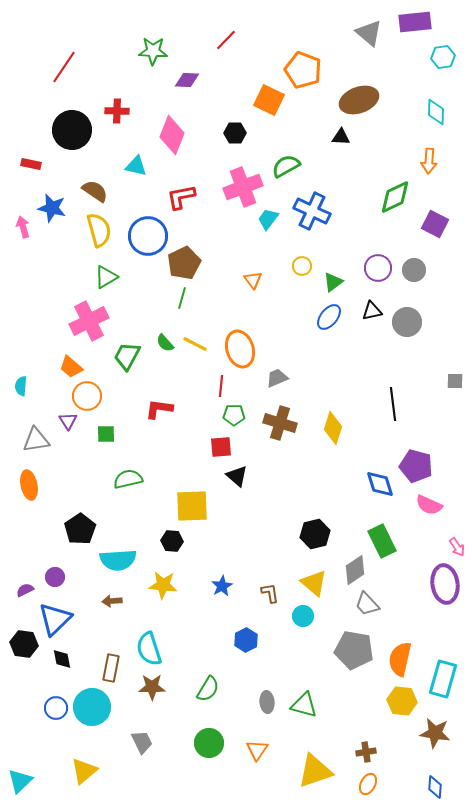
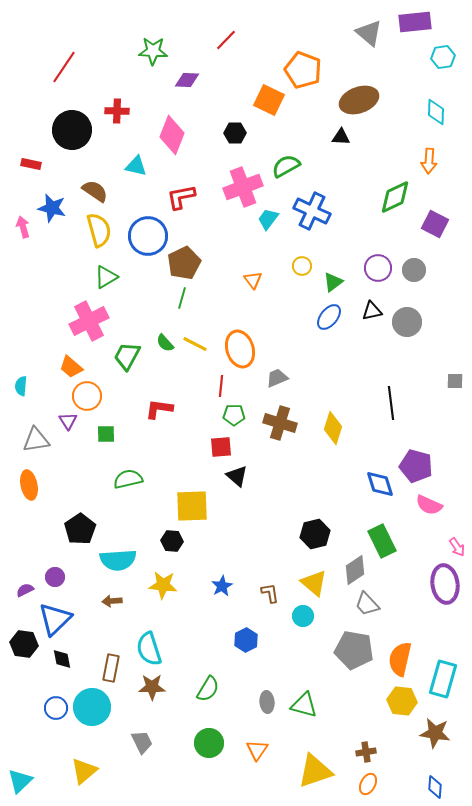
black line at (393, 404): moved 2 px left, 1 px up
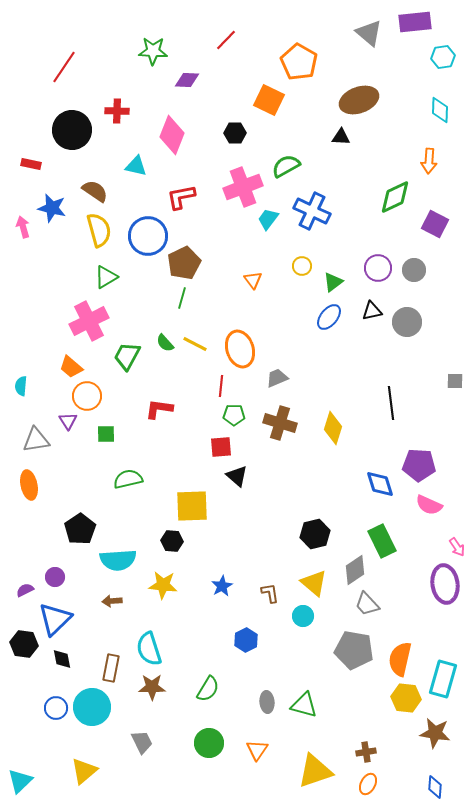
orange pentagon at (303, 70): moved 4 px left, 8 px up; rotated 9 degrees clockwise
cyan diamond at (436, 112): moved 4 px right, 2 px up
purple pentagon at (416, 466): moved 3 px right, 1 px up; rotated 12 degrees counterclockwise
yellow hexagon at (402, 701): moved 4 px right, 3 px up
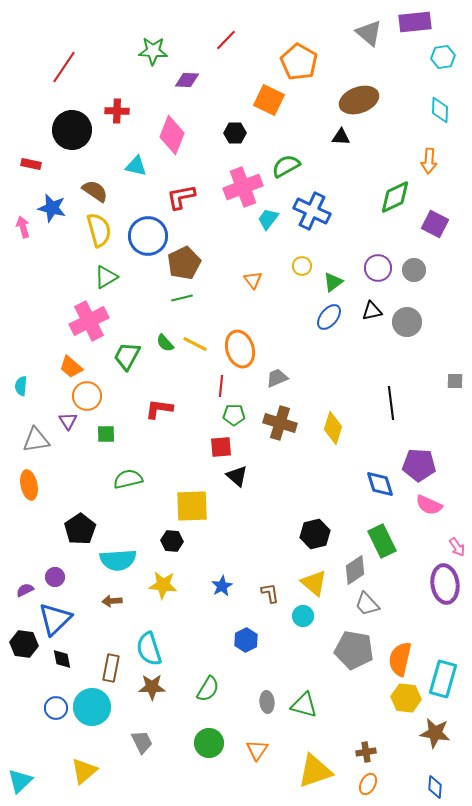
green line at (182, 298): rotated 60 degrees clockwise
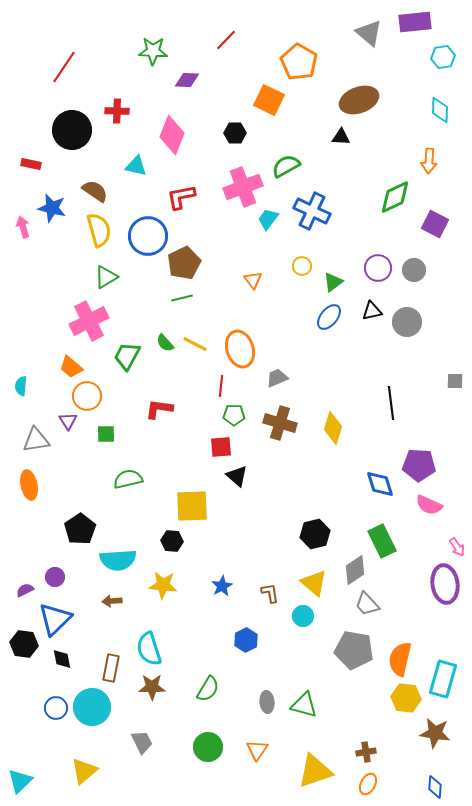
green circle at (209, 743): moved 1 px left, 4 px down
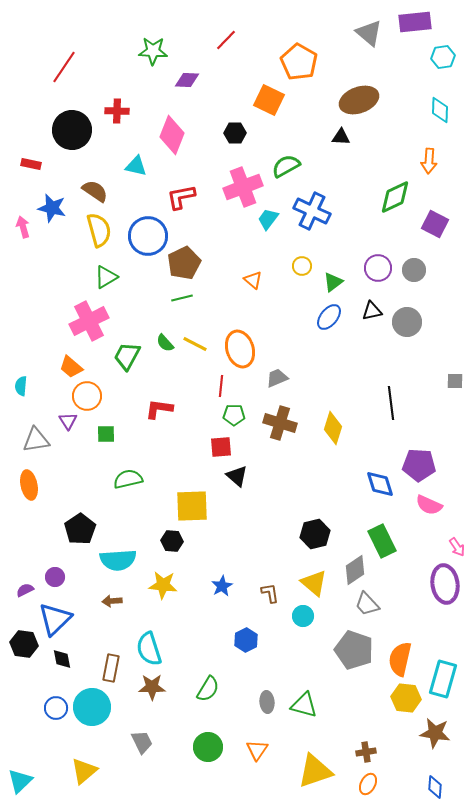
orange triangle at (253, 280): rotated 12 degrees counterclockwise
gray pentagon at (354, 650): rotated 9 degrees clockwise
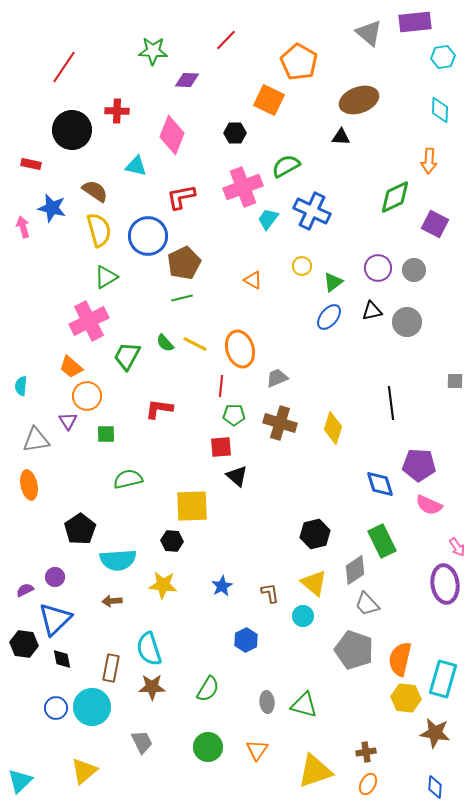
orange triangle at (253, 280): rotated 12 degrees counterclockwise
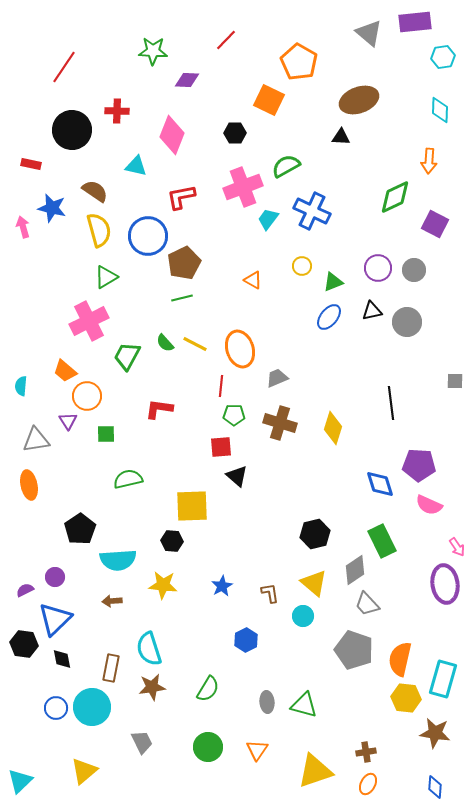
green triangle at (333, 282): rotated 15 degrees clockwise
orange trapezoid at (71, 367): moved 6 px left, 4 px down
brown star at (152, 687): rotated 8 degrees counterclockwise
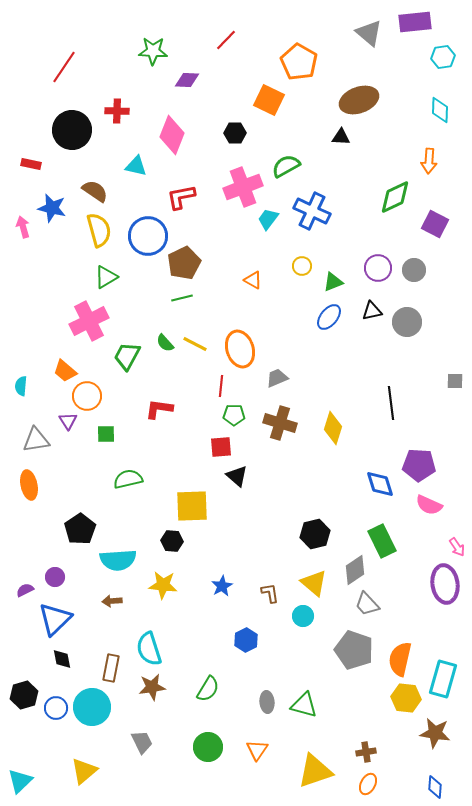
black hexagon at (24, 644): moved 51 px down; rotated 24 degrees counterclockwise
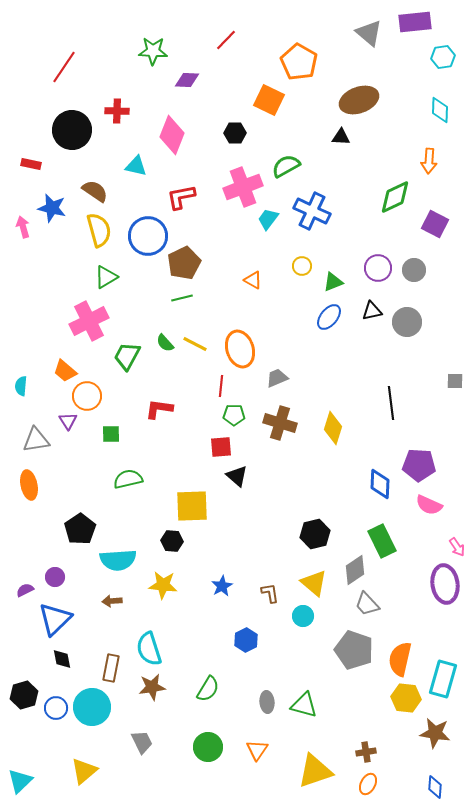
green square at (106, 434): moved 5 px right
blue diamond at (380, 484): rotated 20 degrees clockwise
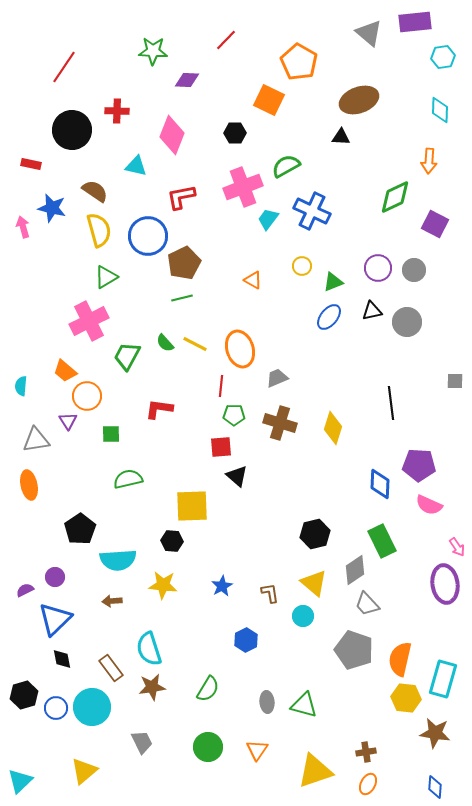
brown rectangle at (111, 668): rotated 48 degrees counterclockwise
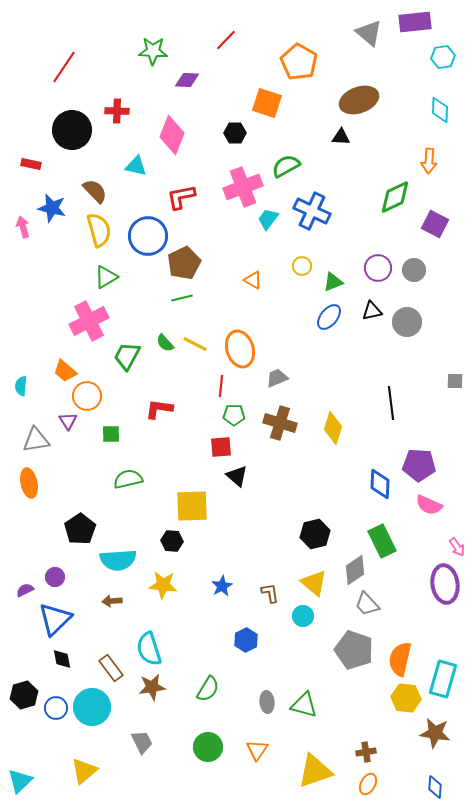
orange square at (269, 100): moved 2 px left, 3 px down; rotated 8 degrees counterclockwise
brown semicircle at (95, 191): rotated 12 degrees clockwise
orange ellipse at (29, 485): moved 2 px up
